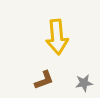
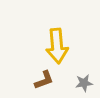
yellow arrow: moved 9 px down
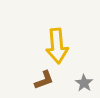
gray star: rotated 30 degrees counterclockwise
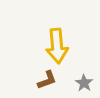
brown L-shape: moved 3 px right
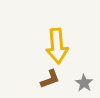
brown L-shape: moved 3 px right, 1 px up
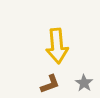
brown L-shape: moved 5 px down
